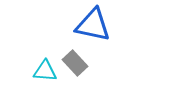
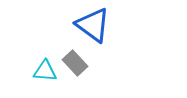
blue triangle: rotated 24 degrees clockwise
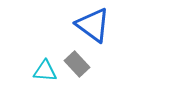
gray rectangle: moved 2 px right, 1 px down
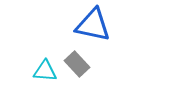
blue triangle: rotated 24 degrees counterclockwise
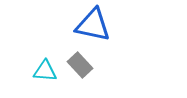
gray rectangle: moved 3 px right, 1 px down
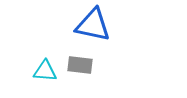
gray rectangle: rotated 40 degrees counterclockwise
